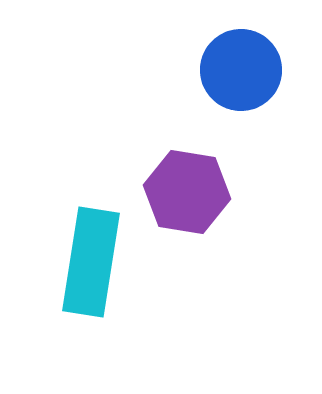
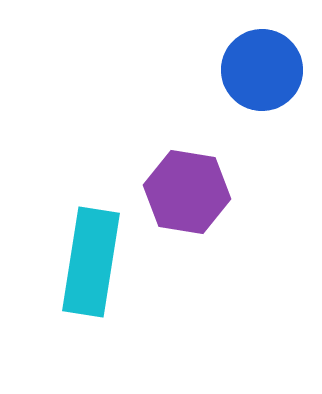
blue circle: moved 21 px right
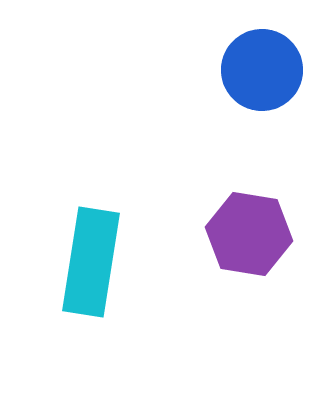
purple hexagon: moved 62 px right, 42 px down
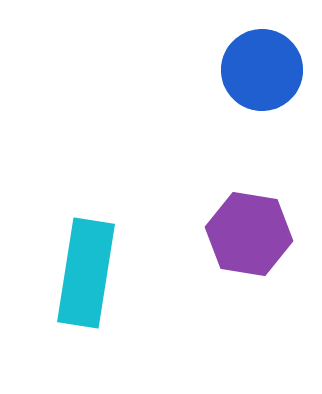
cyan rectangle: moved 5 px left, 11 px down
